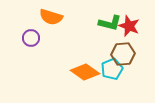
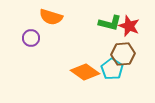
cyan pentagon: rotated 15 degrees counterclockwise
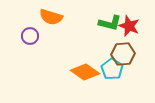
purple circle: moved 1 px left, 2 px up
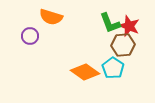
green L-shape: rotated 55 degrees clockwise
brown hexagon: moved 9 px up
cyan pentagon: moved 1 px right, 1 px up
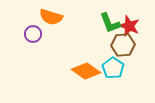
purple circle: moved 3 px right, 2 px up
orange diamond: moved 1 px right, 1 px up
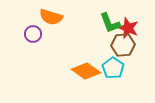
red star: moved 1 px left, 2 px down
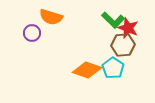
green L-shape: moved 3 px right, 3 px up; rotated 25 degrees counterclockwise
purple circle: moved 1 px left, 1 px up
orange diamond: moved 1 px right, 1 px up; rotated 16 degrees counterclockwise
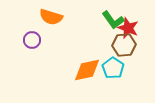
green L-shape: rotated 10 degrees clockwise
purple circle: moved 7 px down
brown hexagon: moved 1 px right
orange diamond: rotated 32 degrees counterclockwise
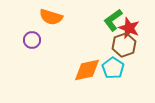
green L-shape: rotated 90 degrees clockwise
red star: moved 1 px right
brown hexagon: rotated 15 degrees counterclockwise
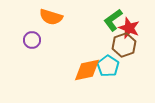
cyan pentagon: moved 5 px left, 2 px up
